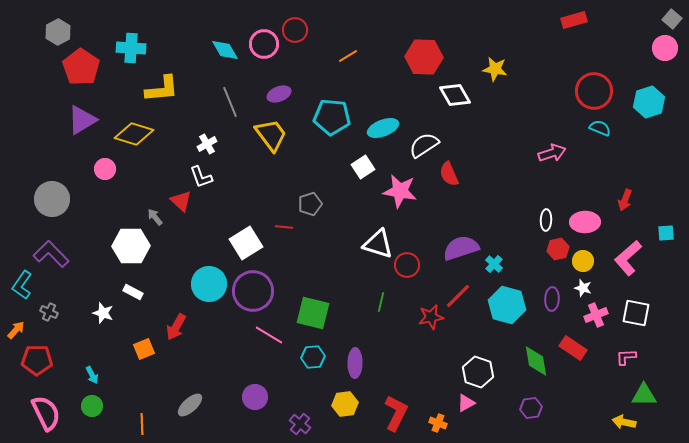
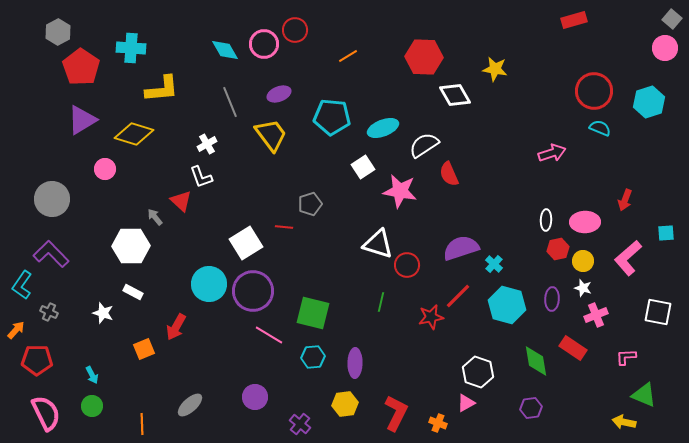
white square at (636, 313): moved 22 px right, 1 px up
green triangle at (644, 395): rotated 24 degrees clockwise
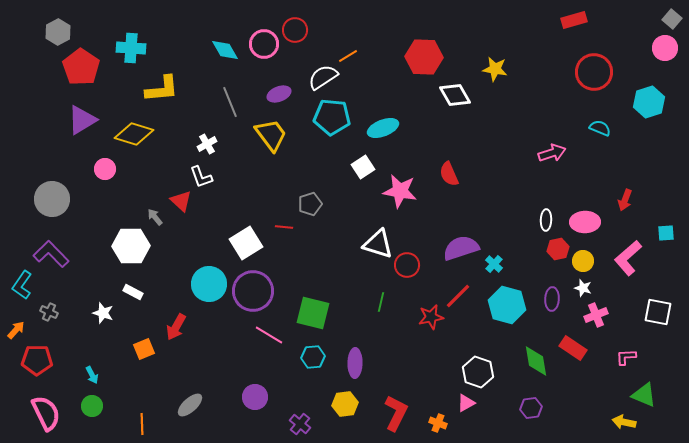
red circle at (594, 91): moved 19 px up
white semicircle at (424, 145): moved 101 px left, 68 px up
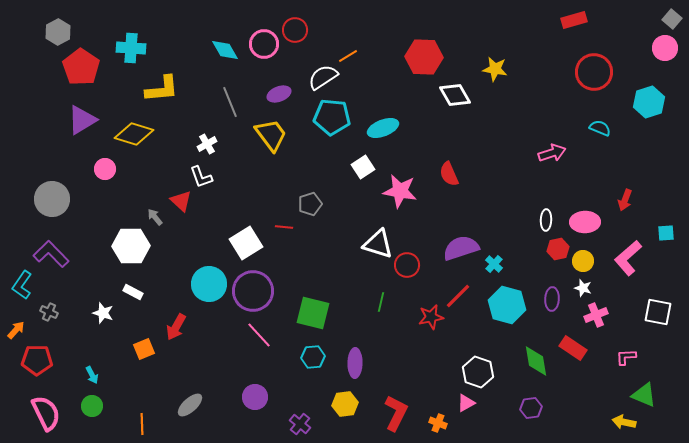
pink line at (269, 335): moved 10 px left; rotated 16 degrees clockwise
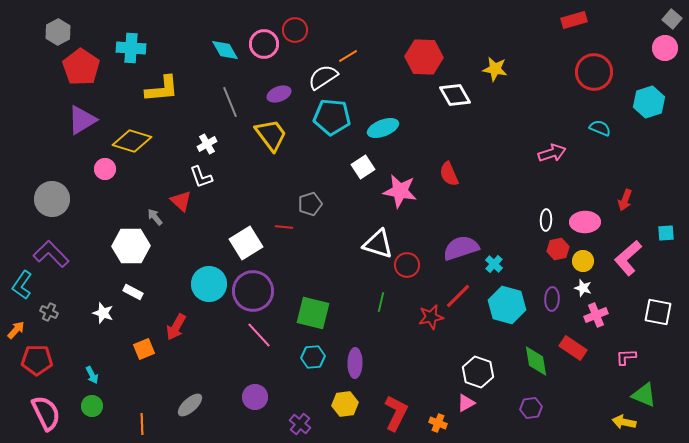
yellow diamond at (134, 134): moved 2 px left, 7 px down
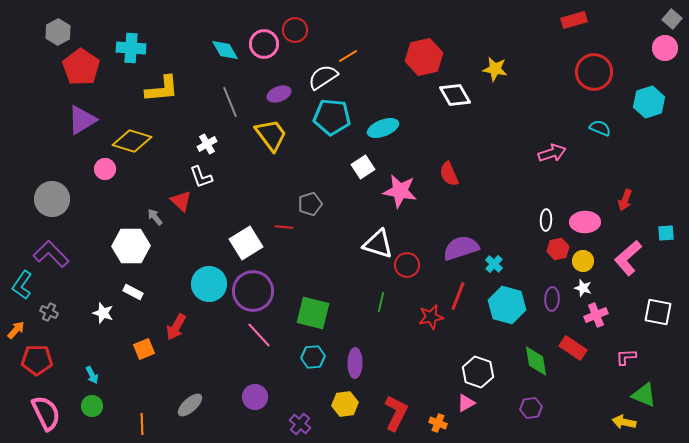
red hexagon at (424, 57): rotated 15 degrees counterclockwise
red line at (458, 296): rotated 24 degrees counterclockwise
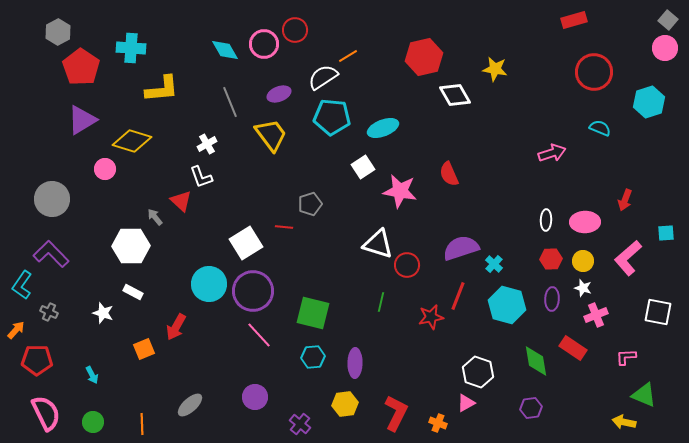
gray square at (672, 19): moved 4 px left, 1 px down
red hexagon at (558, 249): moved 7 px left, 10 px down; rotated 10 degrees clockwise
green circle at (92, 406): moved 1 px right, 16 px down
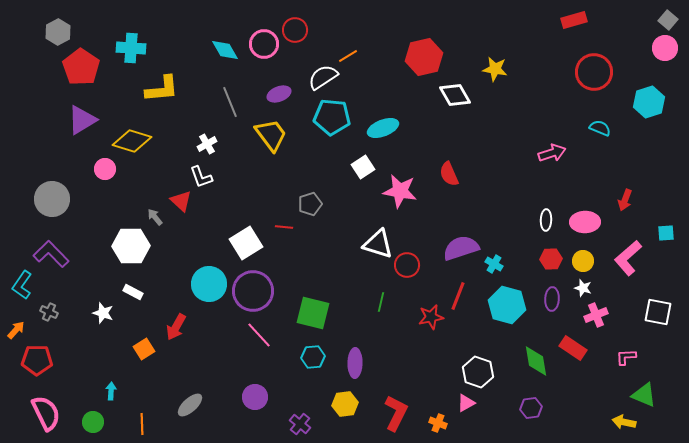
cyan cross at (494, 264): rotated 12 degrees counterclockwise
orange square at (144, 349): rotated 10 degrees counterclockwise
cyan arrow at (92, 375): moved 19 px right, 16 px down; rotated 150 degrees counterclockwise
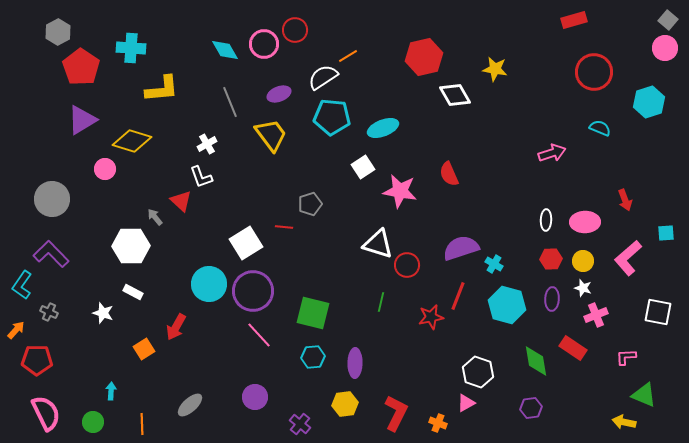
red arrow at (625, 200): rotated 40 degrees counterclockwise
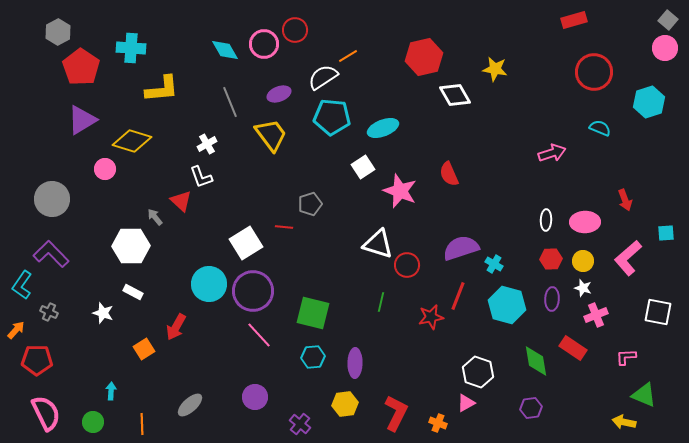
pink star at (400, 191): rotated 12 degrees clockwise
